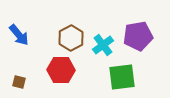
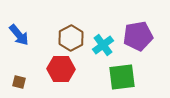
red hexagon: moved 1 px up
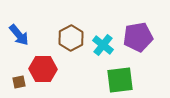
purple pentagon: moved 1 px down
cyan cross: rotated 15 degrees counterclockwise
red hexagon: moved 18 px left
green square: moved 2 px left, 3 px down
brown square: rotated 24 degrees counterclockwise
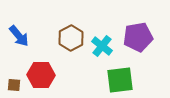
blue arrow: moved 1 px down
cyan cross: moved 1 px left, 1 px down
red hexagon: moved 2 px left, 6 px down
brown square: moved 5 px left, 3 px down; rotated 16 degrees clockwise
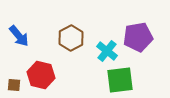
cyan cross: moved 5 px right, 5 px down
red hexagon: rotated 12 degrees clockwise
